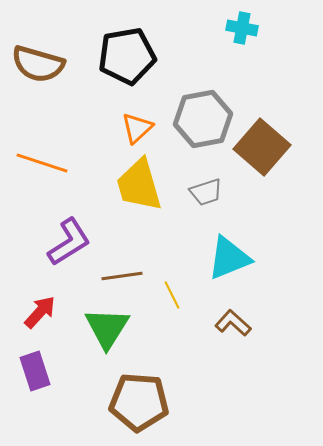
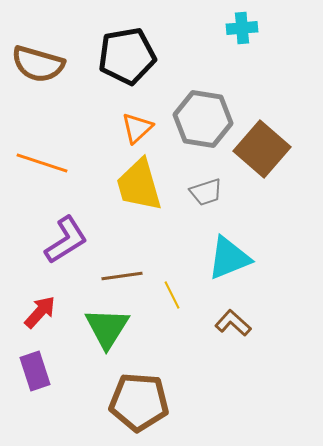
cyan cross: rotated 16 degrees counterclockwise
gray hexagon: rotated 20 degrees clockwise
brown square: moved 2 px down
purple L-shape: moved 3 px left, 2 px up
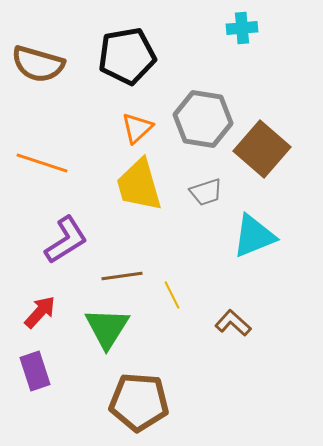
cyan triangle: moved 25 px right, 22 px up
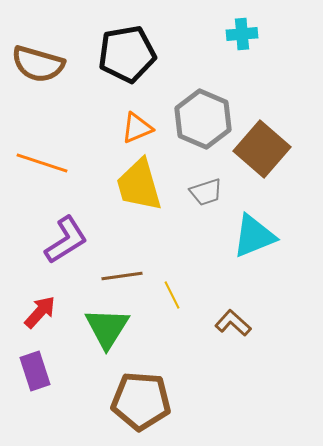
cyan cross: moved 6 px down
black pentagon: moved 2 px up
gray hexagon: rotated 14 degrees clockwise
orange triangle: rotated 20 degrees clockwise
brown pentagon: moved 2 px right, 1 px up
